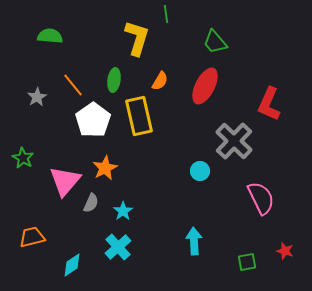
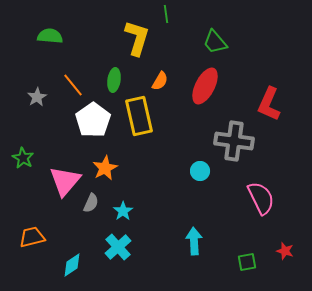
gray cross: rotated 36 degrees counterclockwise
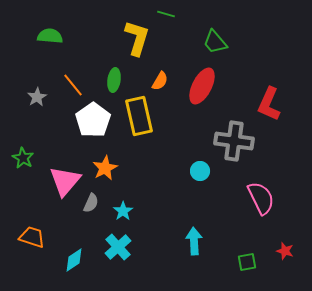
green line: rotated 66 degrees counterclockwise
red ellipse: moved 3 px left
orange trapezoid: rotated 32 degrees clockwise
cyan diamond: moved 2 px right, 5 px up
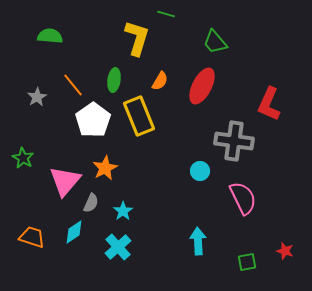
yellow rectangle: rotated 9 degrees counterclockwise
pink semicircle: moved 18 px left
cyan arrow: moved 4 px right
cyan diamond: moved 28 px up
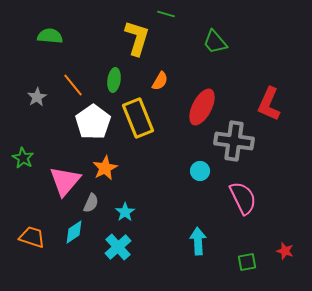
red ellipse: moved 21 px down
yellow rectangle: moved 1 px left, 2 px down
white pentagon: moved 2 px down
cyan star: moved 2 px right, 1 px down
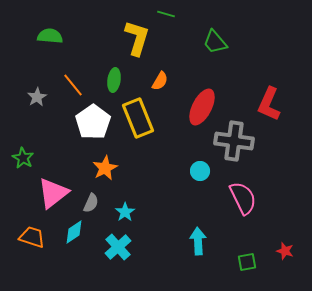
pink triangle: moved 12 px left, 12 px down; rotated 12 degrees clockwise
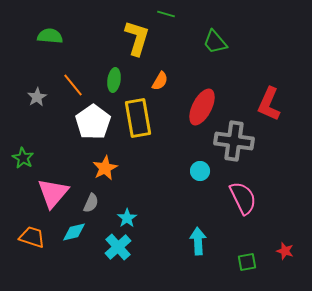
yellow rectangle: rotated 12 degrees clockwise
pink triangle: rotated 12 degrees counterclockwise
cyan star: moved 2 px right, 6 px down
cyan diamond: rotated 20 degrees clockwise
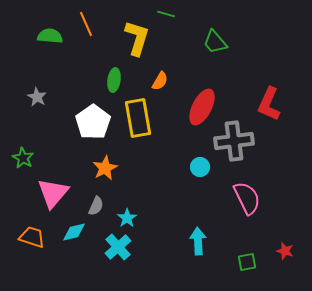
orange line: moved 13 px right, 61 px up; rotated 15 degrees clockwise
gray star: rotated 12 degrees counterclockwise
gray cross: rotated 15 degrees counterclockwise
cyan circle: moved 4 px up
pink semicircle: moved 4 px right
gray semicircle: moved 5 px right, 3 px down
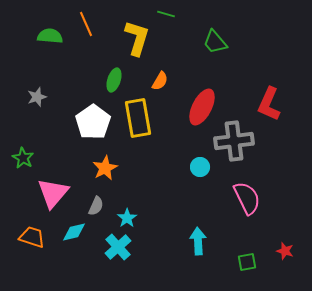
green ellipse: rotated 10 degrees clockwise
gray star: rotated 24 degrees clockwise
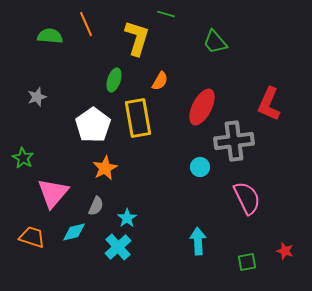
white pentagon: moved 3 px down
